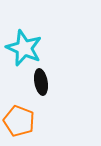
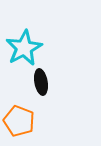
cyan star: rotated 21 degrees clockwise
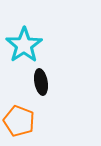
cyan star: moved 3 px up; rotated 6 degrees counterclockwise
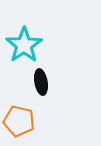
orange pentagon: rotated 8 degrees counterclockwise
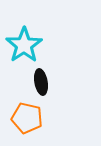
orange pentagon: moved 8 px right, 3 px up
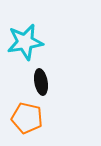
cyan star: moved 1 px right, 3 px up; rotated 24 degrees clockwise
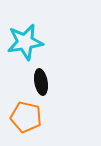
orange pentagon: moved 1 px left, 1 px up
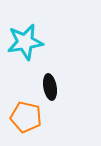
black ellipse: moved 9 px right, 5 px down
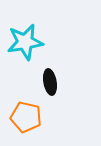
black ellipse: moved 5 px up
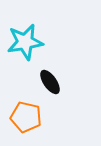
black ellipse: rotated 25 degrees counterclockwise
